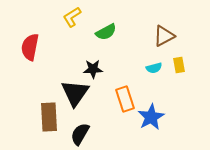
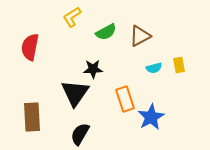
brown triangle: moved 24 px left
brown rectangle: moved 17 px left
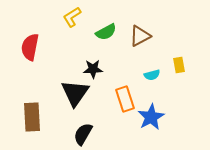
cyan semicircle: moved 2 px left, 7 px down
black semicircle: moved 3 px right
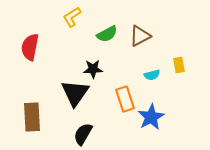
green semicircle: moved 1 px right, 2 px down
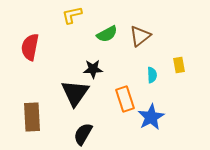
yellow L-shape: moved 2 px up; rotated 20 degrees clockwise
brown triangle: rotated 10 degrees counterclockwise
cyan semicircle: rotated 77 degrees counterclockwise
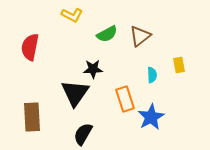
yellow L-shape: rotated 140 degrees counterclockwise
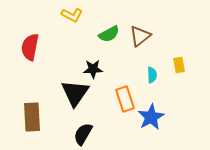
green semicircle: moved 2 px right
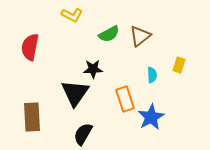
yellow rectangle: rotated 28 degrees clockwise
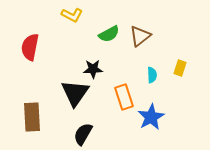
yellow rectangle: moved 1 px right, 3 px down
orange rectangle: moved 1 px left, 2 px up
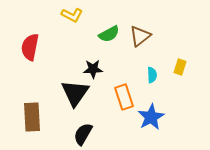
yellow rectangle: moved 1 px up
